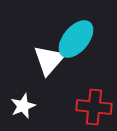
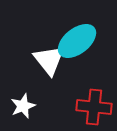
cyan ellipse: moved 1 px right, 2 px down; rotated 12 degrees clockwise
white triangle: rotated 20 degrees counterclockwise
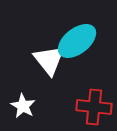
white star: rotated 20 degrees counterclockwise
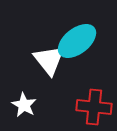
white star: moved 1 px right, 1 px up
